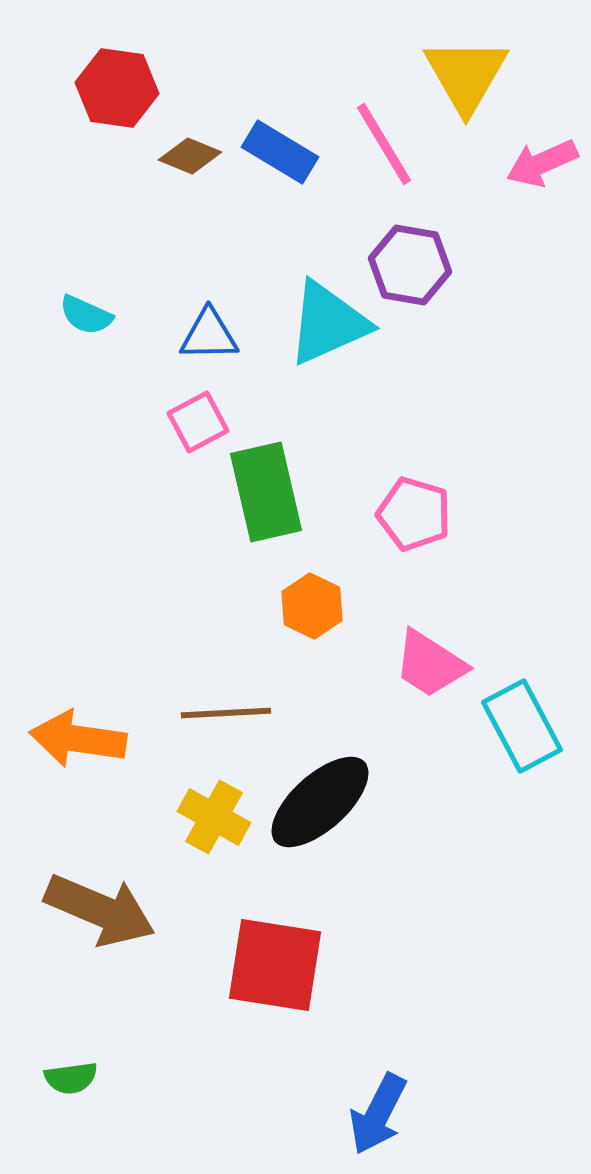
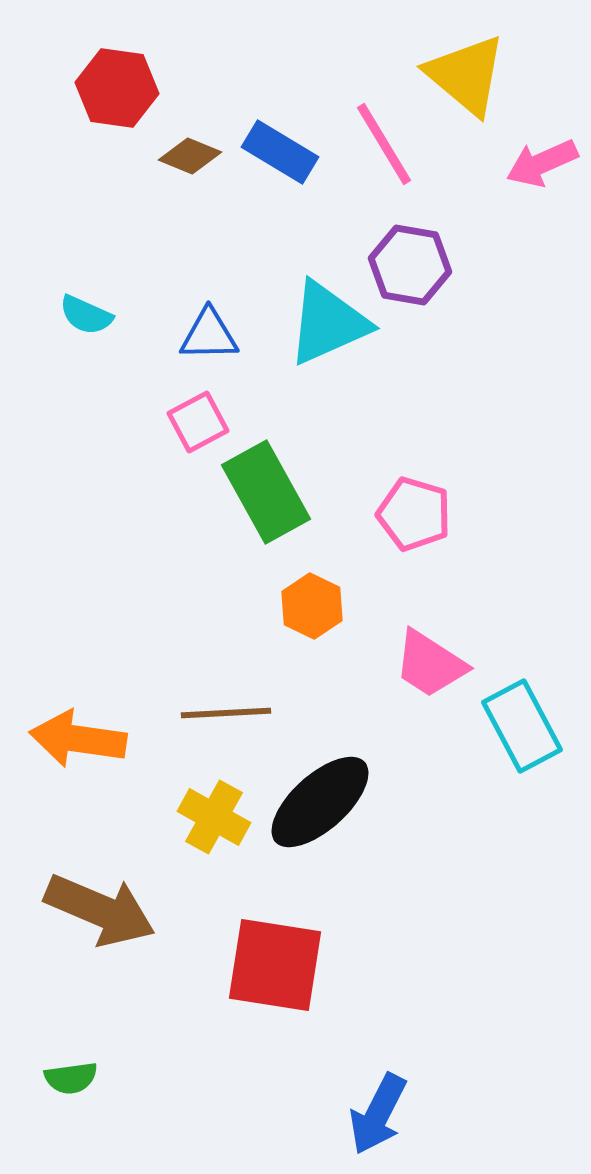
yellow triangle: rotated 20 degrees counterclockwise
green rectangle: rotated 16 degrees counterclockwise
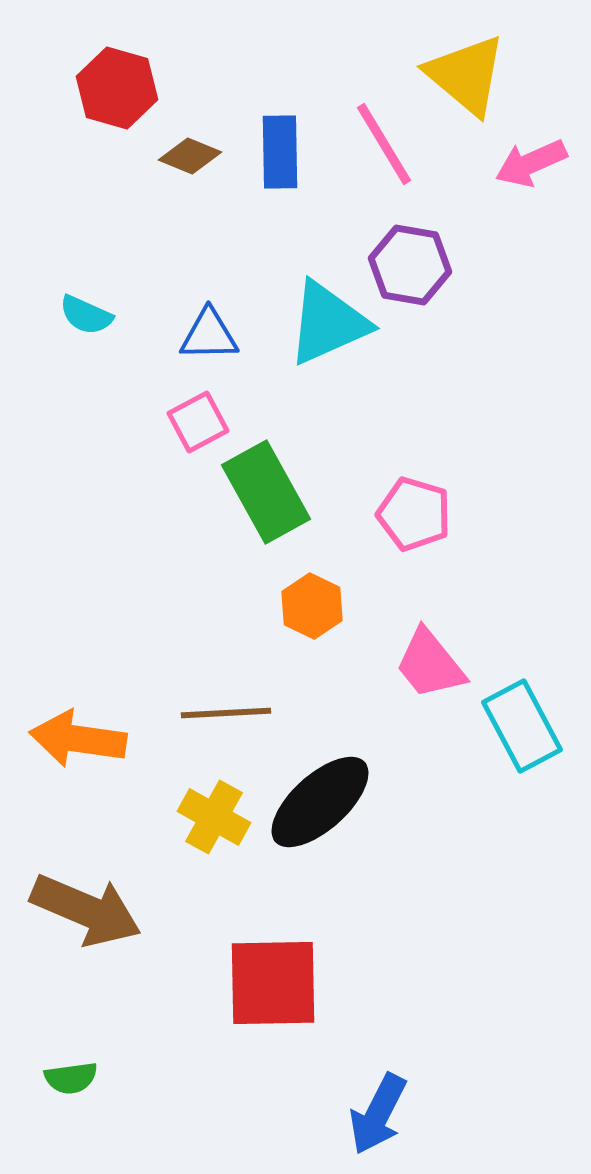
red hexagon: rotated 8 degrees clockwise
blue rectangle: rotated 58 degrees clockwise
pink arrow: moved 11 px left
pink trapezoid: rotated 18 degrees clockwise
brown arrow: moved 14 px left
red square: moved 2 px left, 18 px down; rotated 10 degrees counterclockwise
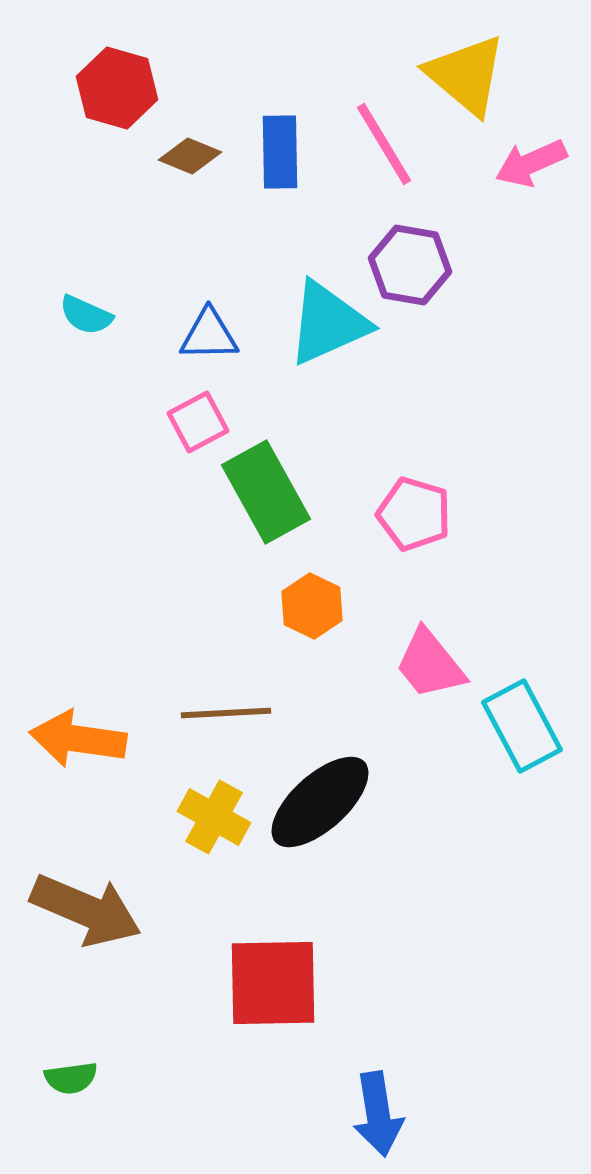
blue arrow: rotated 36 degrees counterclockwise
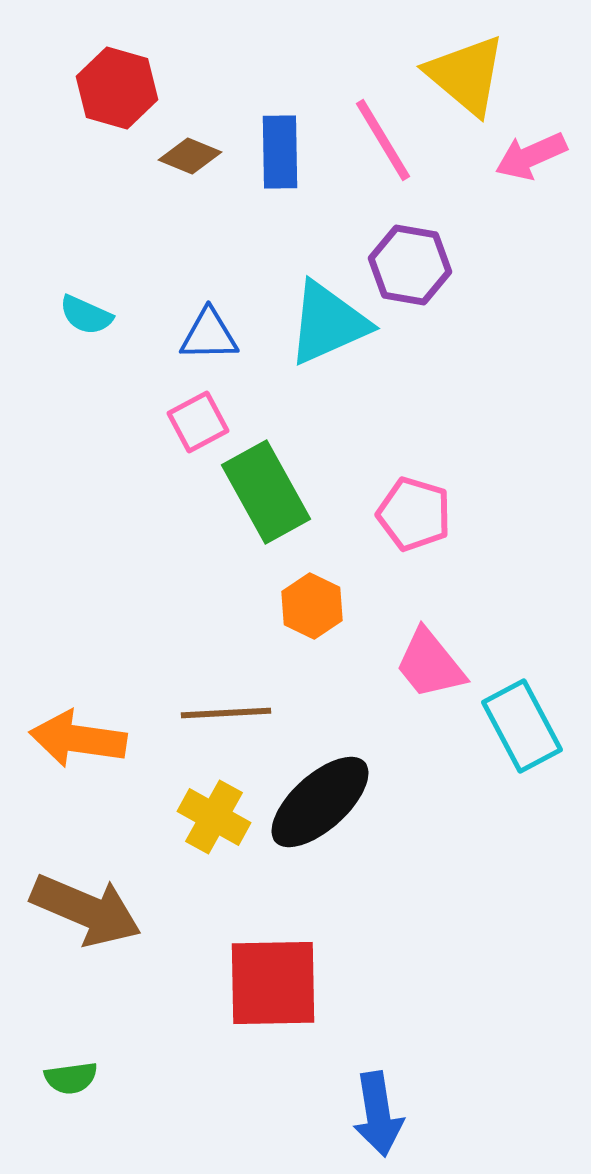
pink line: moved 1 px left, 4 px up
pink arrow: moved 7 px up
